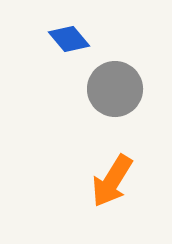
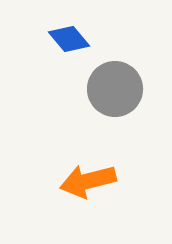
orange arrow: moved 24 px left; rotated 44 degrees clockwise
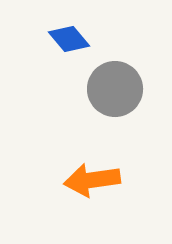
orange arrow: moved 4 px right, 1 px up; rotated 6 degrees clockwise
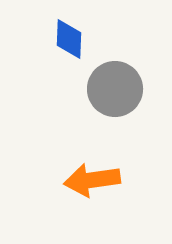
blue diamond: rotated 42 degrees clockwise
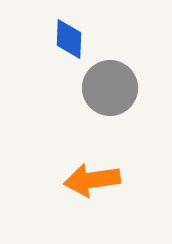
gray circle: moved 5 px left, 1 px up
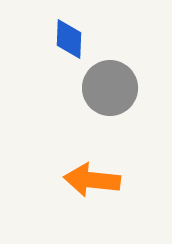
orange arrow: rotated 14 degrees clockwise
